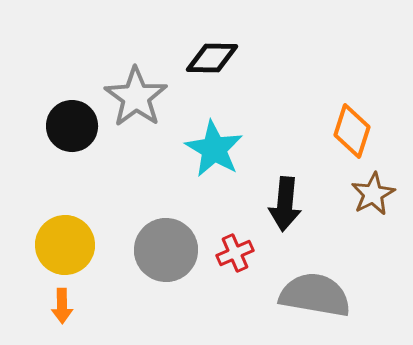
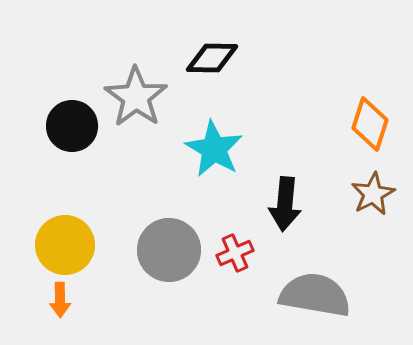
orange diamond: moved 18 px right, 7 px up
gray circle: moved 3 px right
orange arrow: moved 2 px left, 6 px up
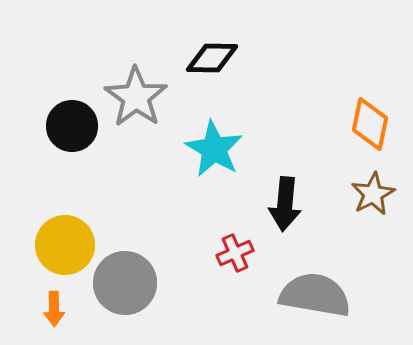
orange diamond: rotated 6 degrees counterclockwise
gray circle: moved 44 px left, 33 px down
orange arrow: moved 6 px left, 9 px down
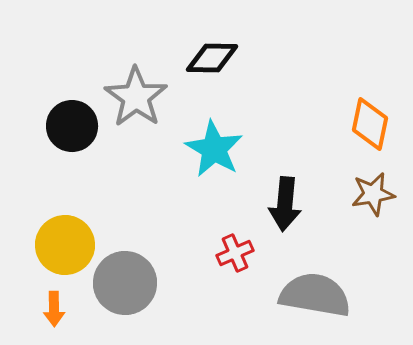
brown star: rotated 18 degrees clockwise
